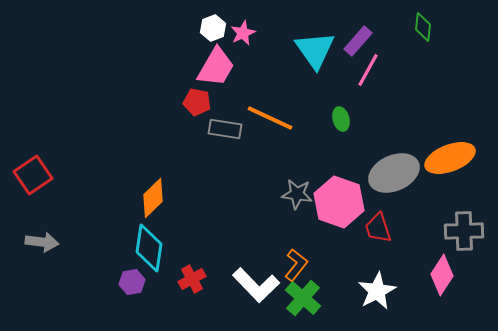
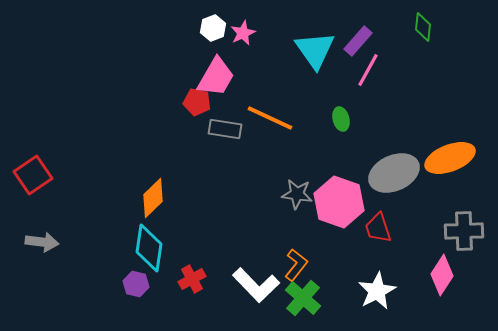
pink trapezoid: moved 10 px down
purple hexagon: moved 4 px right, 2 px down; rotated 25 degrees clockwise
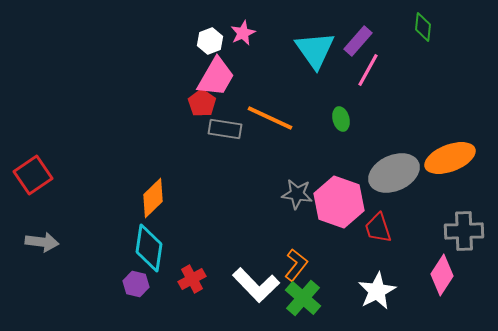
white hexagon: moved 3 px left, 13 px down
red pentagon: moved 5 px right, 1 px down; rotated 24 degrees clockwise
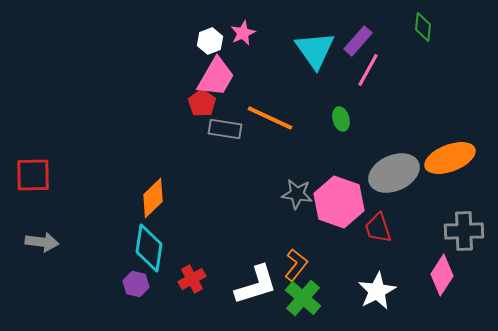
red square: rotated 33 degrees clockwise
white L-shape: rotated 63 degrees counterclockwise
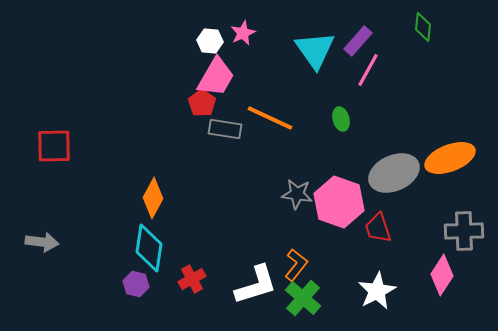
white hexagon: rotated 25 degrees clockwise
red square: moved 21 px right, 29 px up
orange diamond: rotated 18 degrees counterclockwise
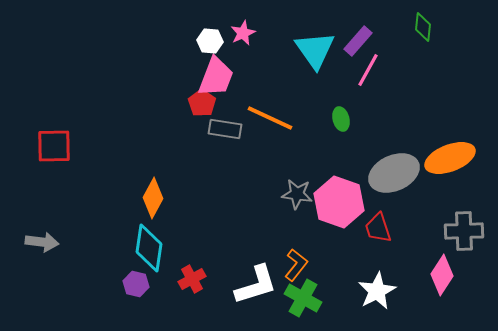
pink trapezoid: rotated 9 degrees counterclockwise
green cross: rotated 12 degrees counterclockwise
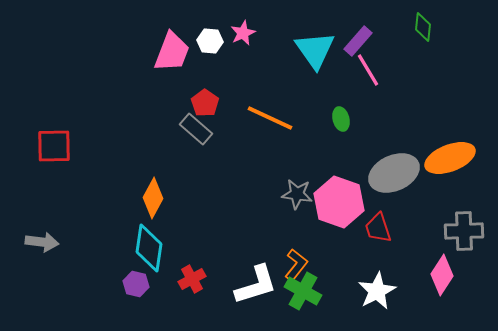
pink line: rotated 60 degrees counterclockwise
pink trapezoid: moved 44 px left, 25 px up
red pentagon: moved 3 px right
gray rectangle: moved 29 px left; rotated 32 degrees clockwise
green cross: moved 7 px up
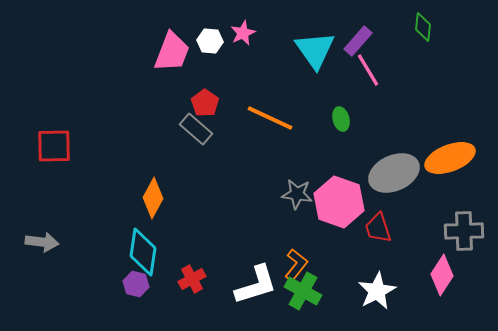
cyan diamond: moved 6 px left, 4 px down
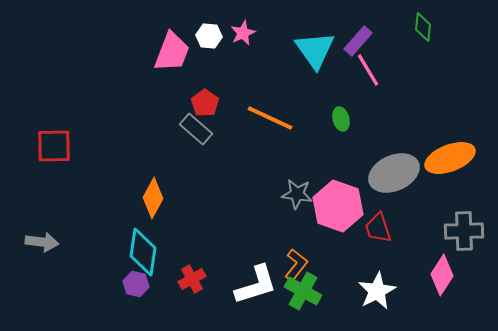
white hexagon: moved 1 px left, 5 px up
pink hexagon: moved 1 px left, 4 px down
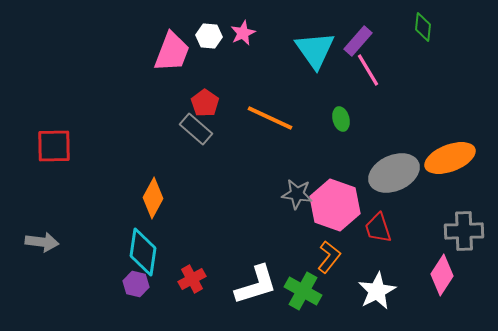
pink hexagon: moved 3 px left, 1 px up
orange L-shape: moved 33 px right, 8 px up
